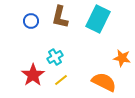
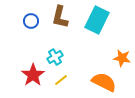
cyan rectangle: moved 1 px left, 1 px down
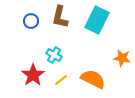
cyan cross: moved 1 px left, 2 px up; rotated 28 degrees counterclockwise
orange semicircle: moved 11 px left, 3 px up
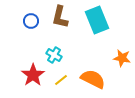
cyan rectangle: rotated 48 degrees counterclockwise
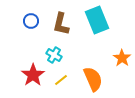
brown L-shape: moved 1 px right, 7 px down
orange star: rotated 24 degrees clockwise
orange semicircle: rotated 40 degrees clockwise
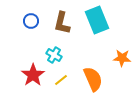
brown L-shape: moved 1 px right, 1 px up
orange star: rotated 30 degrees counterclockwise
